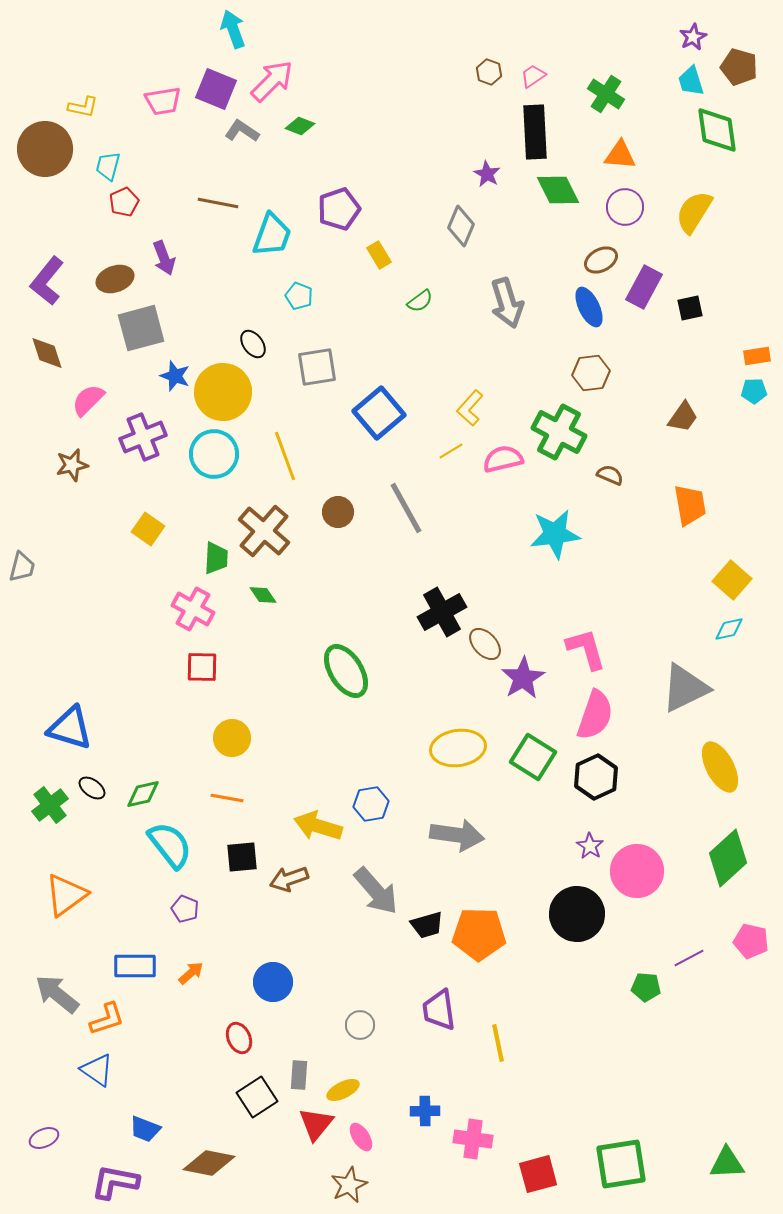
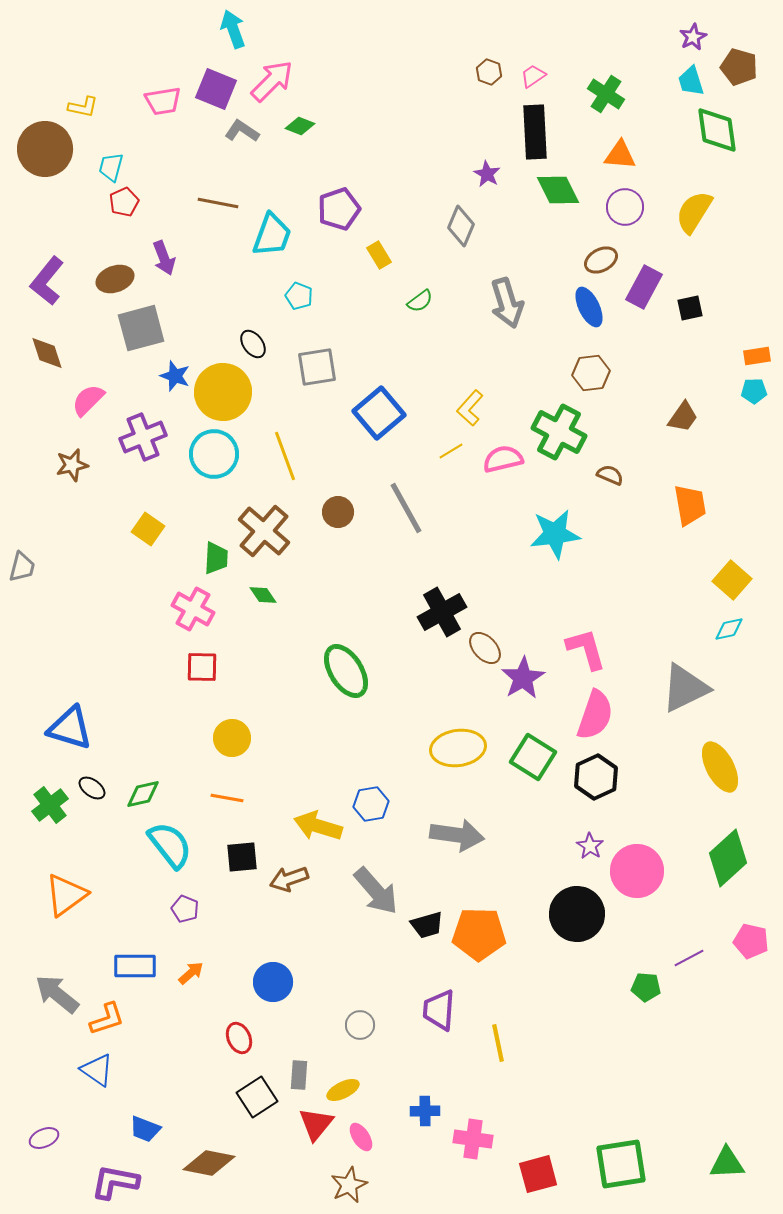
cyan trapezoid at (108, 166): moved 3 px right, 1 px down
brown ellipse at (485, 644): moved 4 px down
purple trapezoid at (439, 1010): rotated 12 degrees clockwise
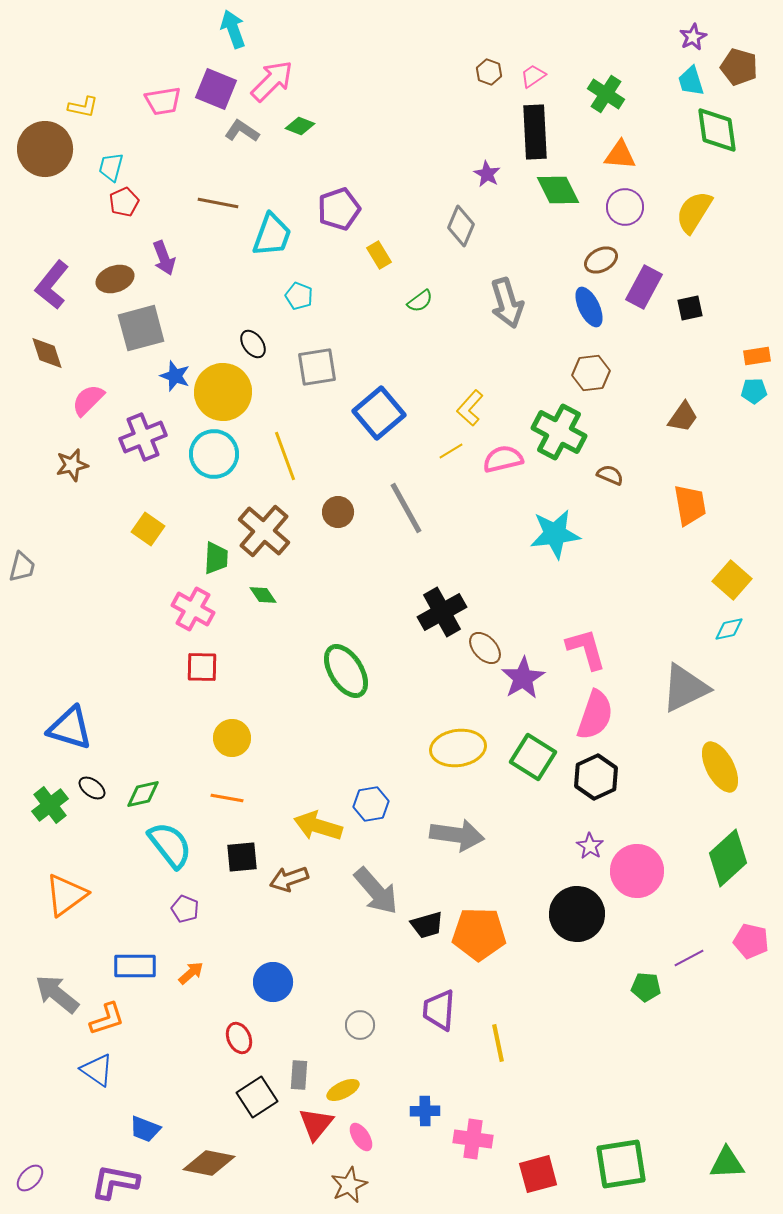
purple L-shape at (47, 281): moved 5 px right, 4 px down
purple ellipse at (44, 1138): moved 14 px left, 40 px down; rotated 24 degrees counterclockwise
